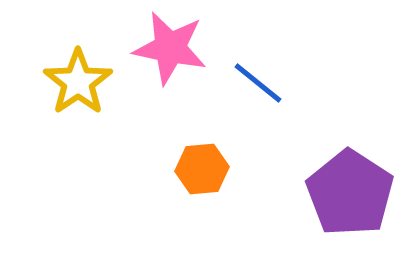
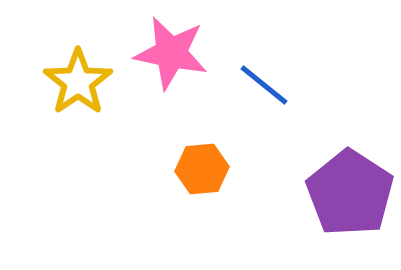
pink star: moved 1 px right, 5 px down
blue line: moved 6 px right, 2 px down
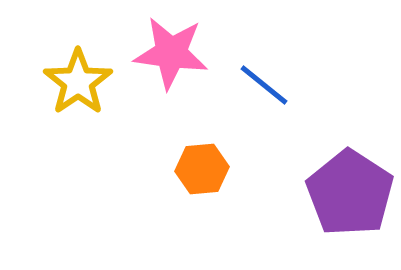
pink star: rotated 4 degrees counterclockwise
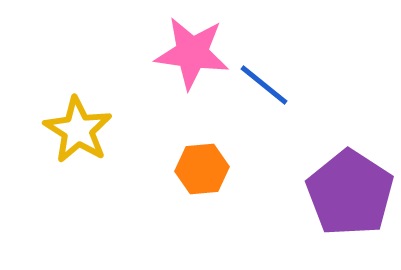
pink star: moved 21 px right
yellow star: moved 48 px down; rotated 6 degrees counterclockwise
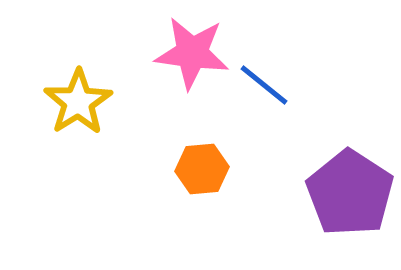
yellow star: moved 28 px up; rotated 8 degrees clockwise
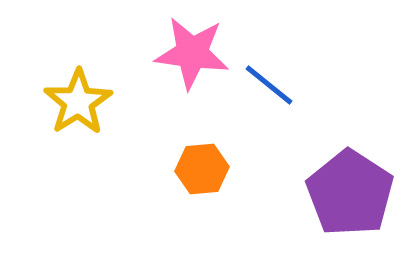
blue line: moved 5 px right
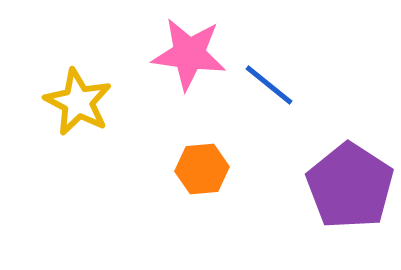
pink star: moved 3 px left, 1 px down
yellow star: rotated 12 degrees counterclockwise
purple pentagon: moved 7 px up
